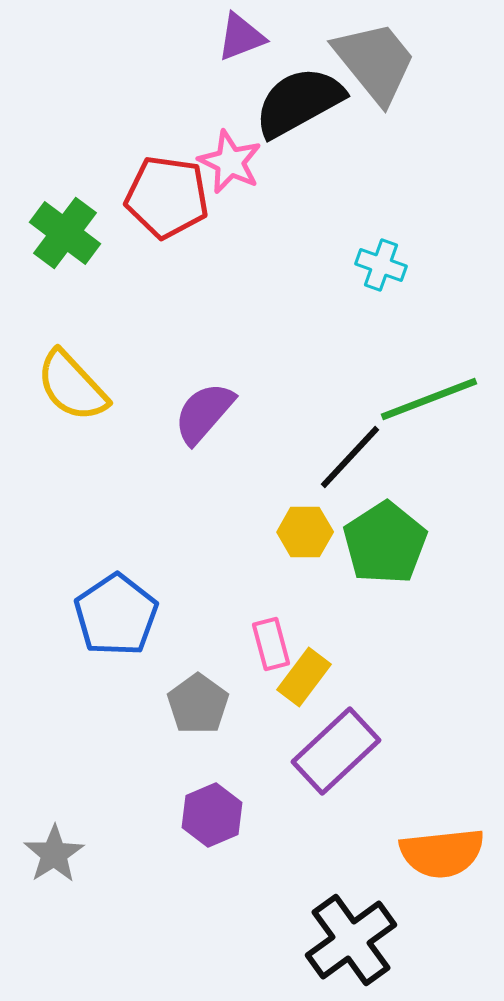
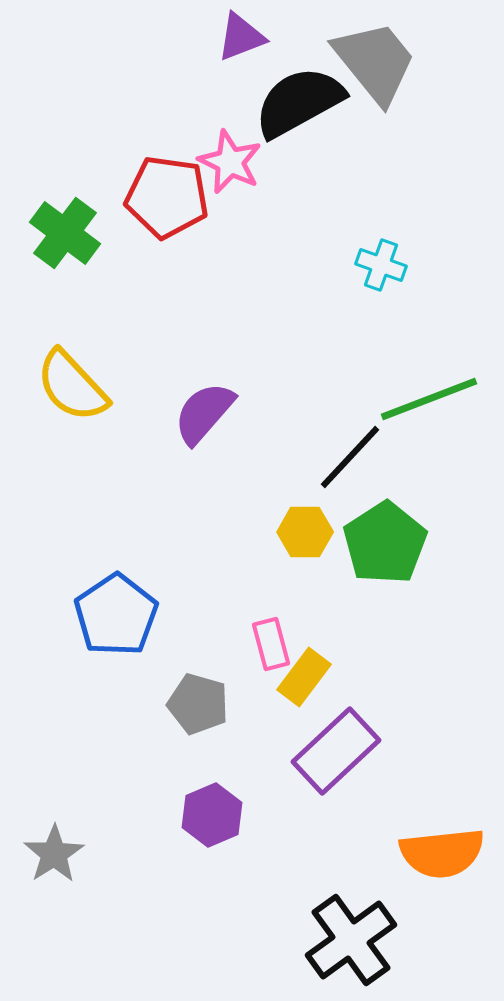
gray pentagon: rotated 20 degrees counterclockwise
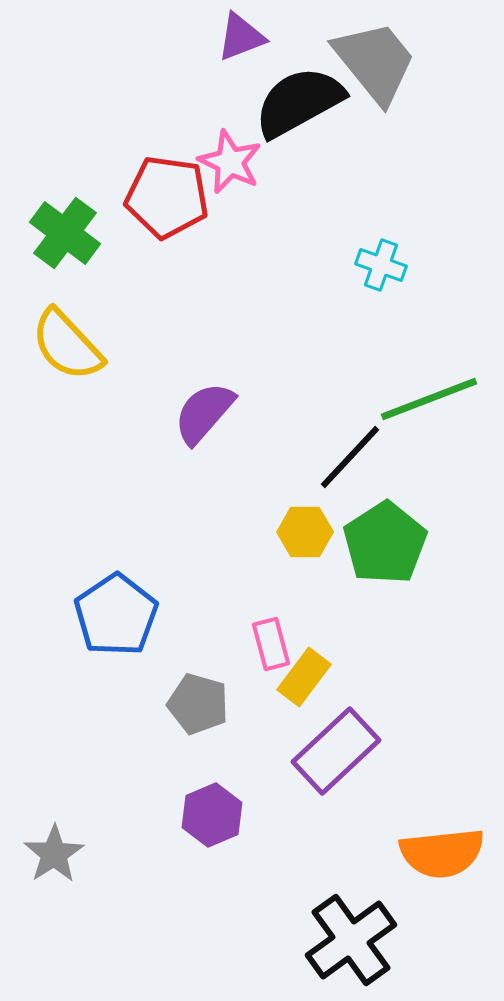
yellow semicircle: moved 5 px left, 41 px up
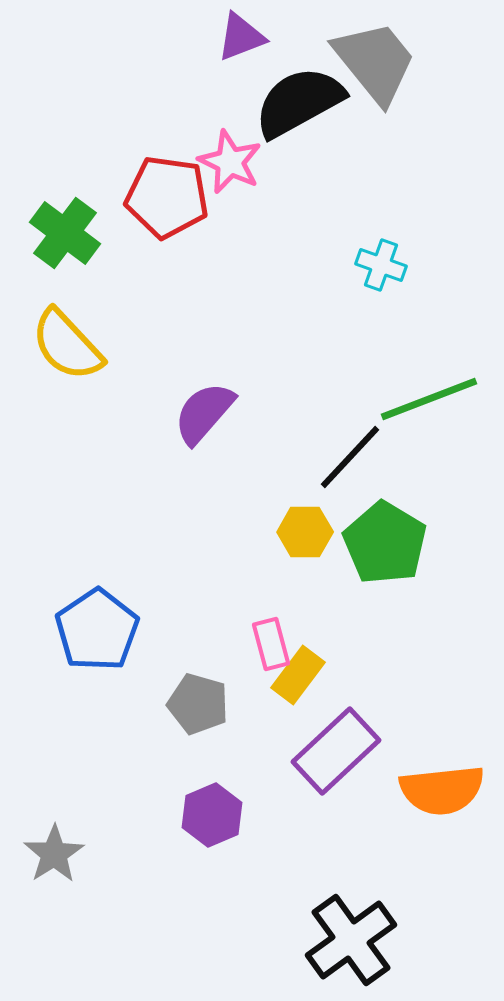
green pentagon: rotated 8 degrees counterclockwise
blue pentagon: moved 19 px left, 15 px down
yellow rectangle: moved 6 px left, 2 px up
orange semicircle: moved 63 px up
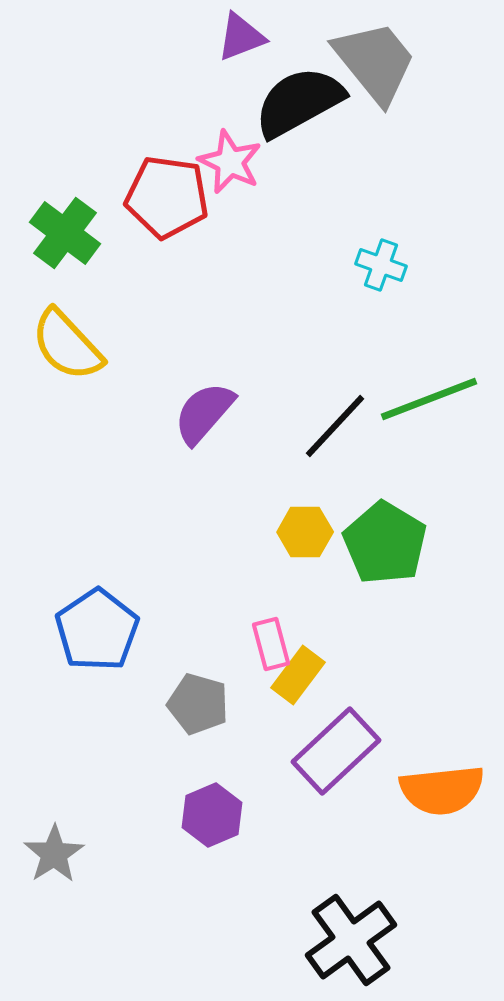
black line: moved 15 px left, 31 px up
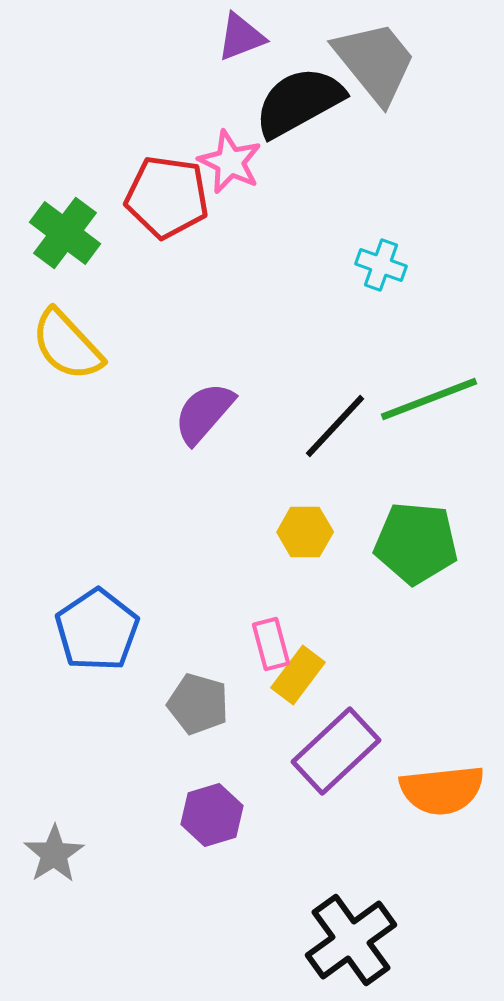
green pentagon: moved 31 px right; rotated 26 degrees counterclockwise
purple hexagon: rotated 6 degrees clockwise
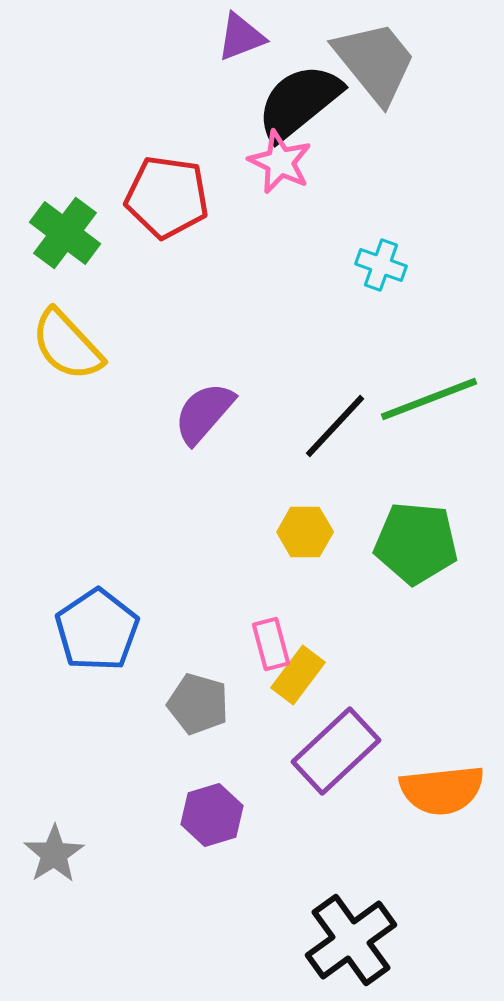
black semicircle: rotated 10 degrees counterclockwise
pink star: moved 50 px right
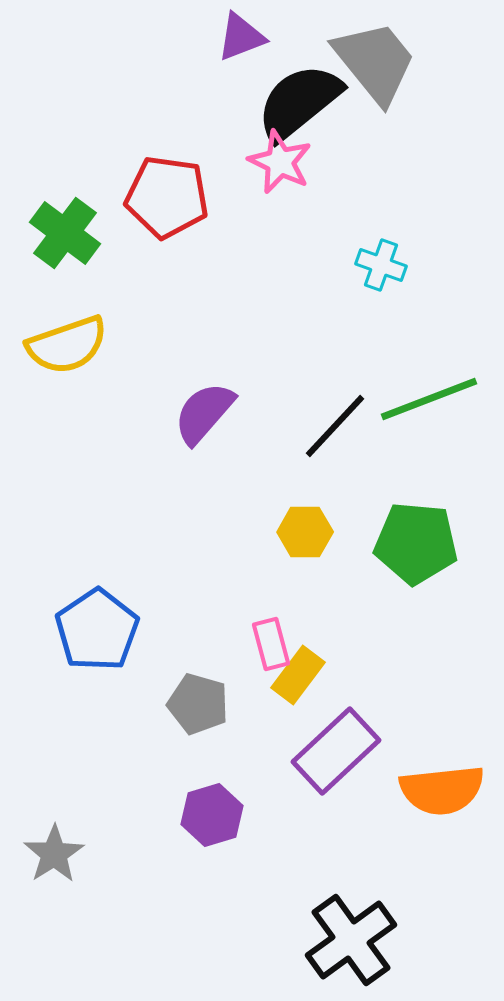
yellow semicircle: rotated 66 degrees counterclockwise
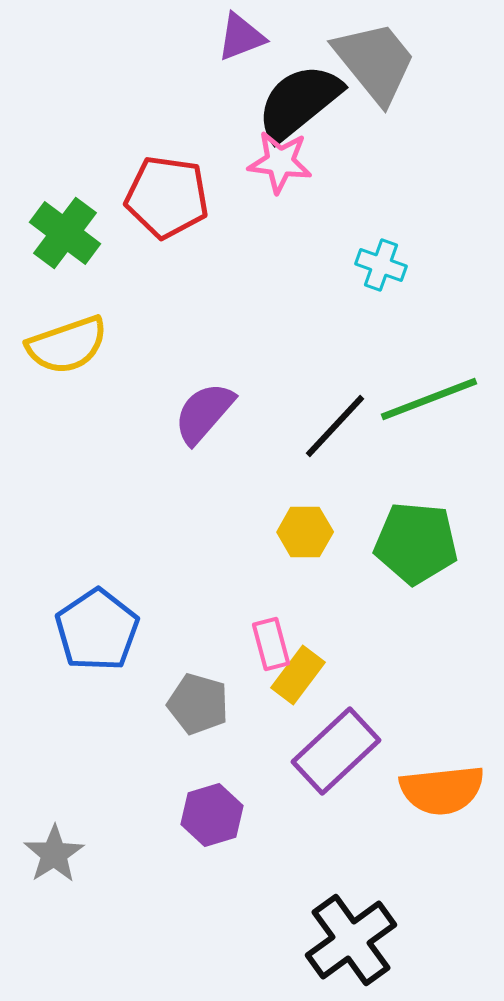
pink star: rotated 18 degrees counterclockwise
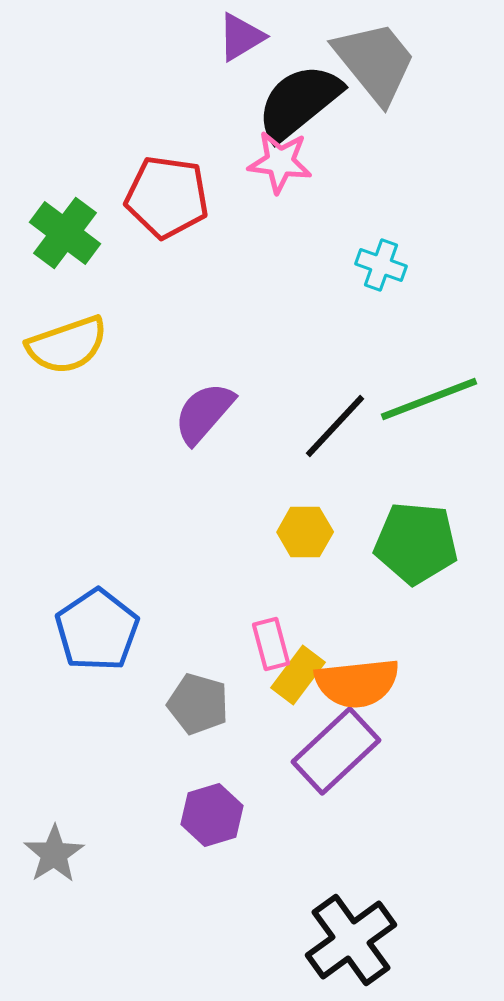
purple triangle: rotated 10 degrees counterclockwise
orange semicircle: moved 85 px left, 107 px up
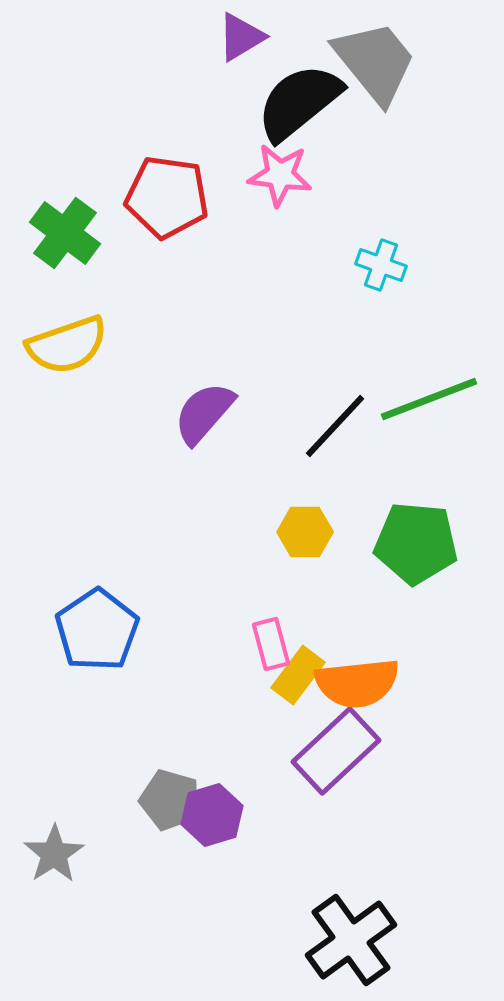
pink star: moved 13 px down
gray pentagon: moved 28 px left, 96 px down
